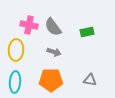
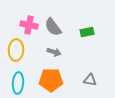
cyan ellipse: moved 3 px right, 1 px down
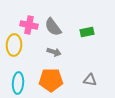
yellow ellipse: moved 2 px left, 5 px up
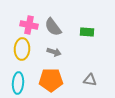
green rectangle: rotated 16 degrees clockwise
yellow ellipse: moved 8 px right, 4 px down
